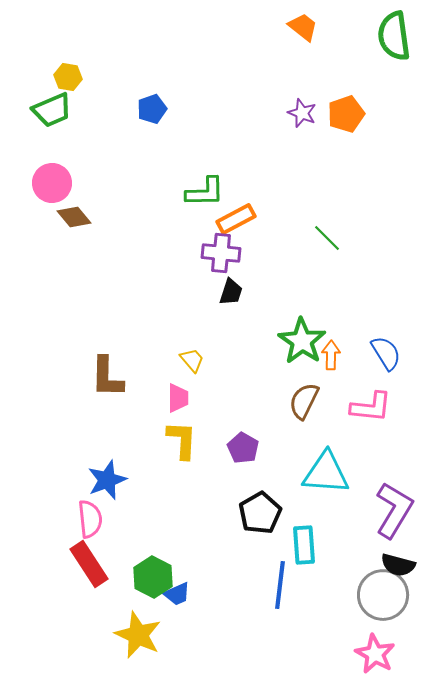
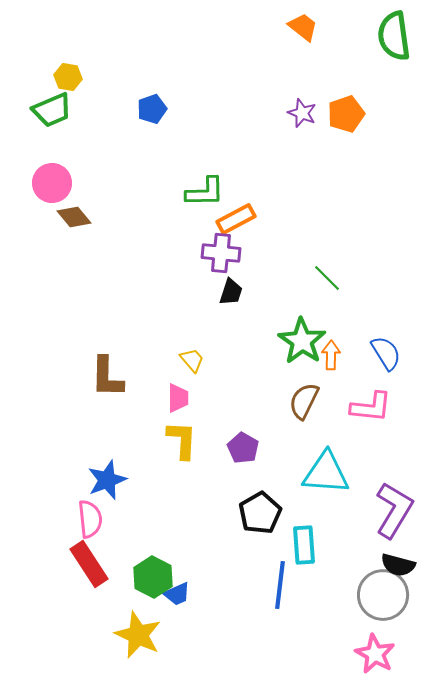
green line: moved 40 px down
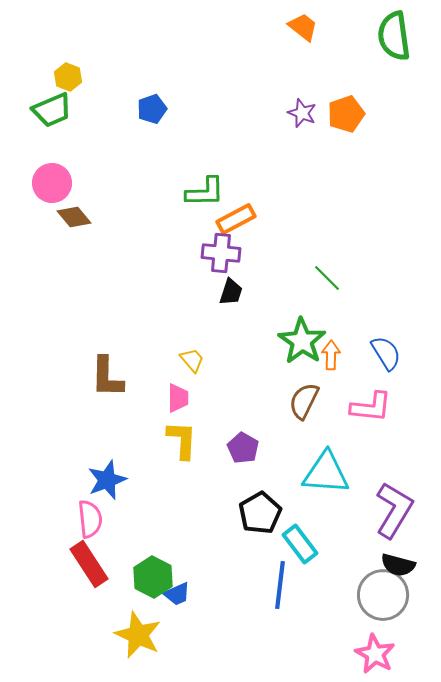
yellow hexagon: rotated 12 degrees clockwise
cyan rectangle: moved 4 px left, 1 px up; rotated 33 degrees counterclockwise
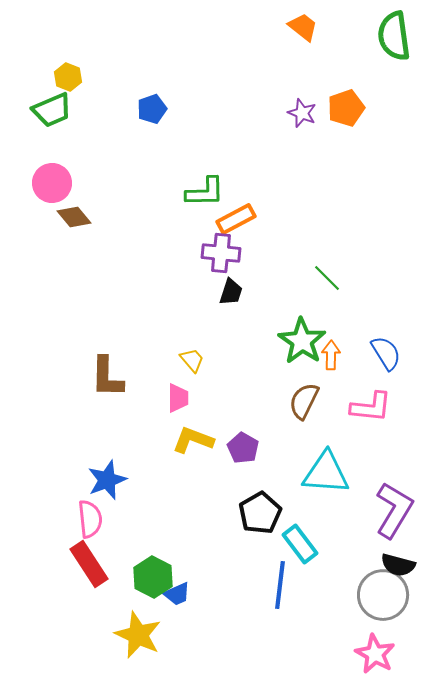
orange pentagon: moved 6 px up
yellow L-shape: moved 11 px right; rotated 72 degrees counterclockwise
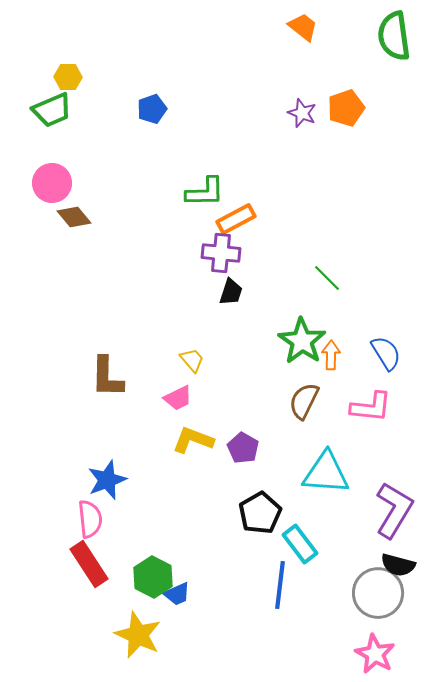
yellow hexagon: rotated 20 degrees counterclockwise
pink trapezoid: rotated 64 degrees clockwise
gray circle: moved 5 px left, 2 px up
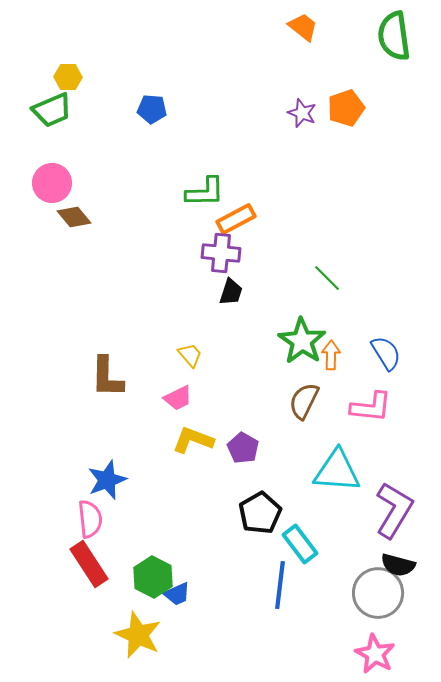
blue pentagon: rotated 24 degrees clockwise
yellow trapezoid: moved 2 px left, 5 px up
cyan triangle: moved 11 px right, 2 px up
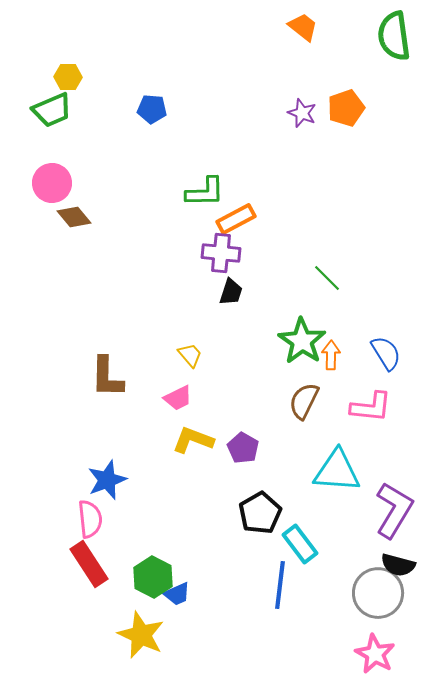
yellow star: moved 3 px right
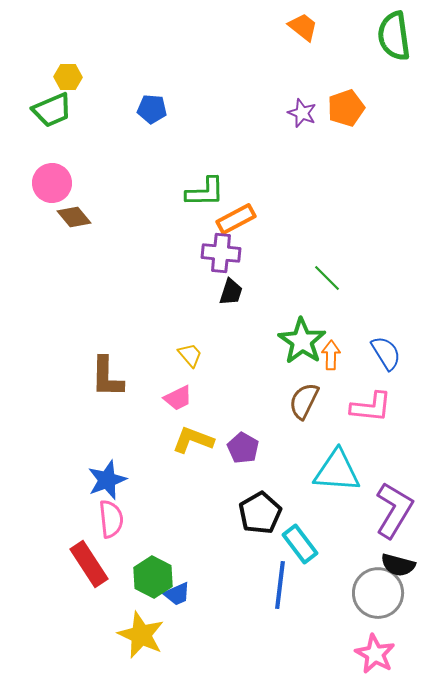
pink semicircle: moved 21 px right
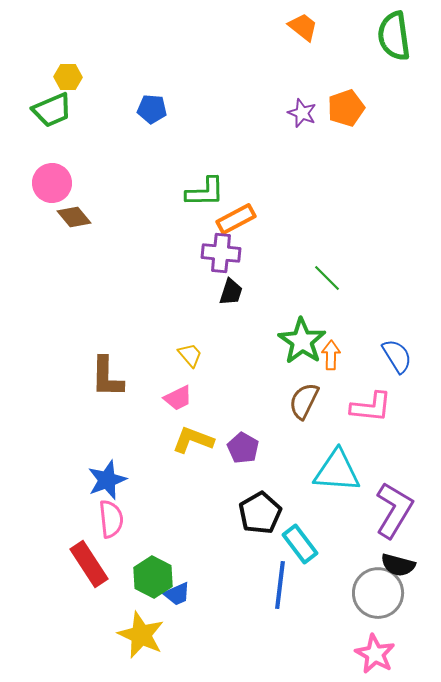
blue semicircle: moved 11 px right, 3 px down
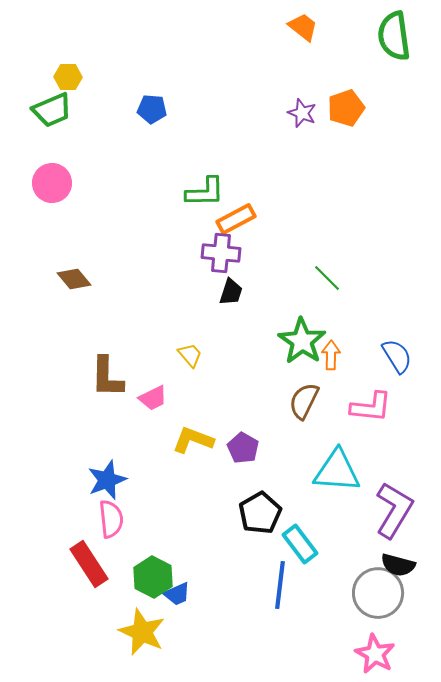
brown diamond: moved 62 px down
pink trapezoid: moved 25 px left
yellow star: moved 1 px right, 3 px up
